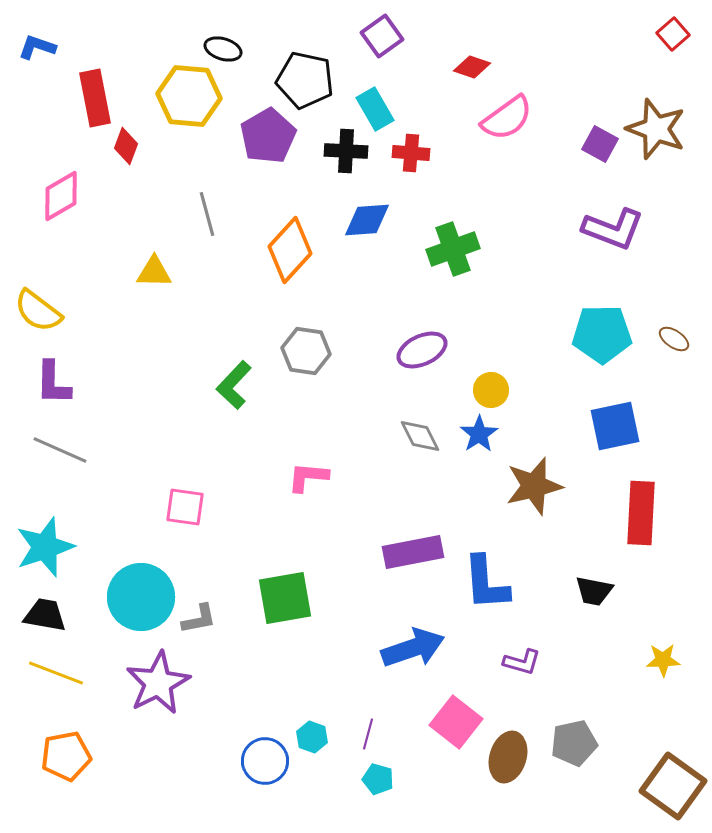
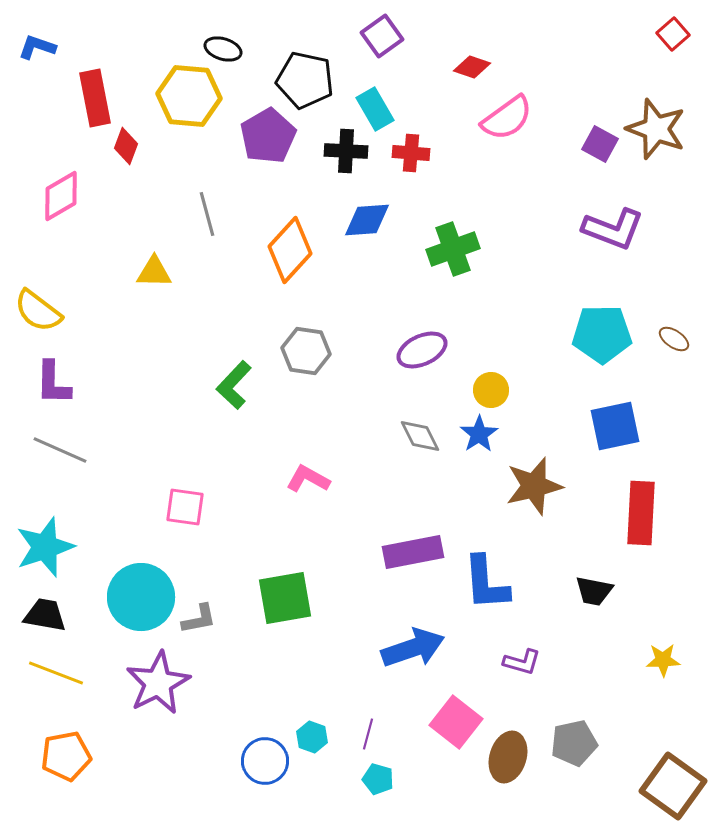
pink L-shape at (308, 477): moved 2 px down; rotated 24 degrees clockwise
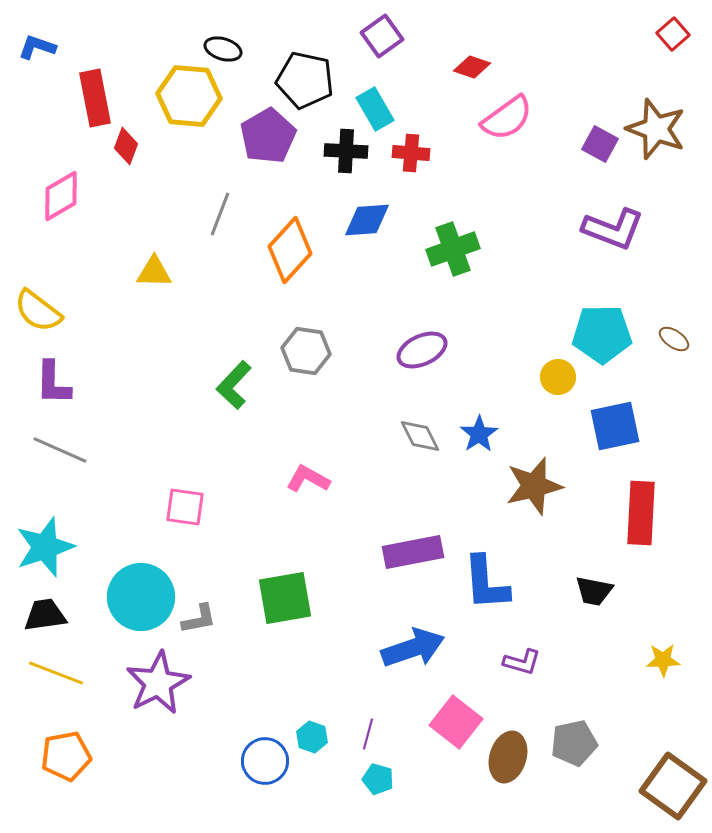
gray line at (207, 214): moved 13 px right; rotated 36 degrees clockwise
yellow circle at (491, 390): moved 67 px right, 13 px up
black trapezoid at (45, 615): rotated 18 degrees counterclockwise
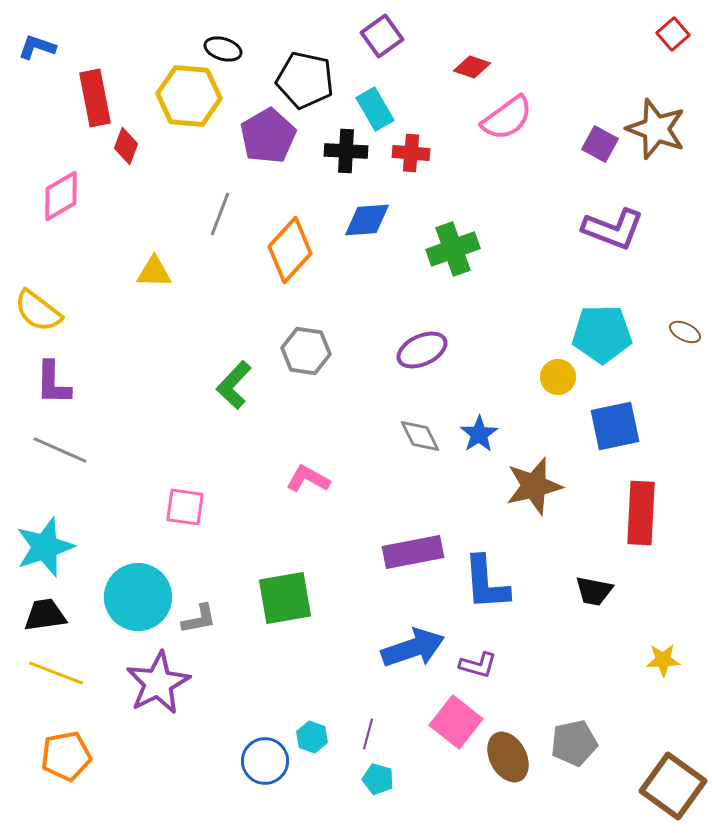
brown ellipse at (674, 339): moved 11 px right, 7 px up; rotated 8 degrees counterclockwise
cyan circle at (141, 597): moved 3 px left
purple L-shape at (522, 662): moved 44 px left, 3 px down
brown ellipse at (508, 757): rotated 45 degrees counterclockwise
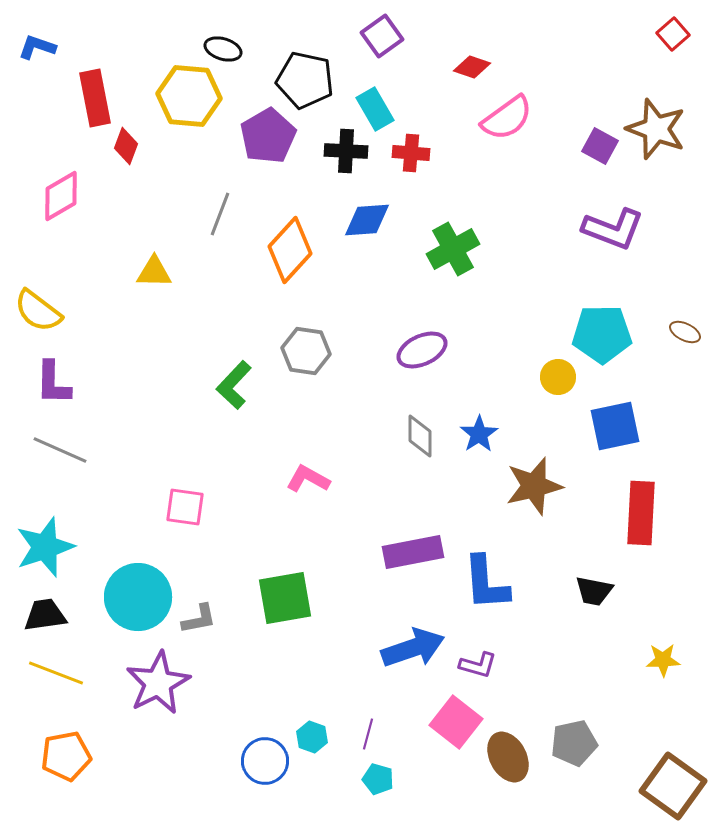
purple square at (600, 144): moved 2 px down
green cross at (453, 249): rotated 9 degrees counterclockwise
gray diamond at (420, 436): rotated 27 degrees clockwise
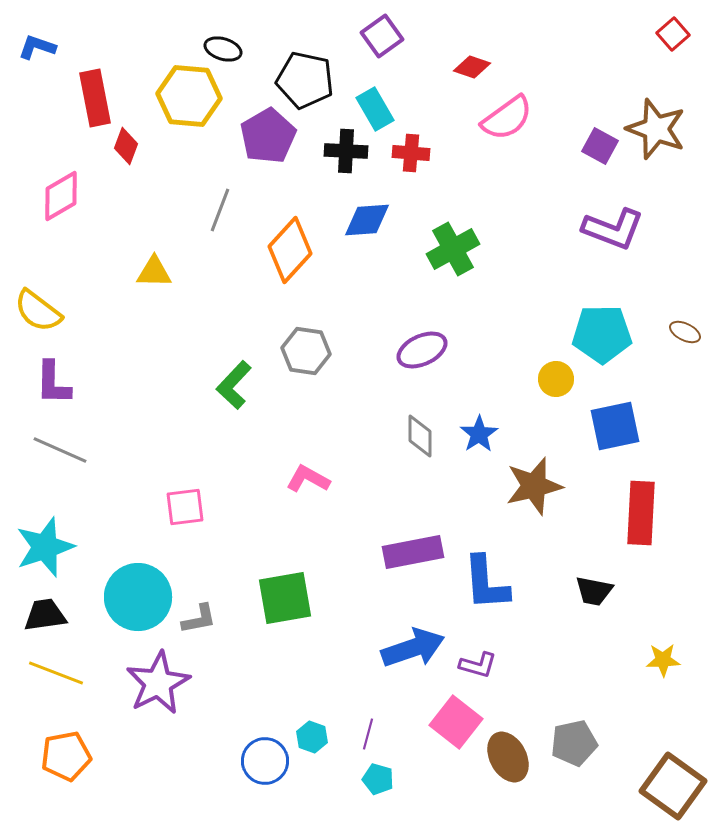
gray line at (220, 214): moved 4 px up
yellow circle at (558, 377): moved 2 px left, 2 px down
pink square at (185, 507): rotated 15 degrees counterclockwise
